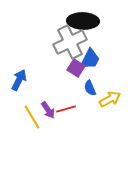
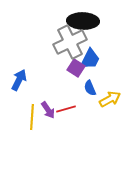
yellow line: rotated 35 degrees clockwise
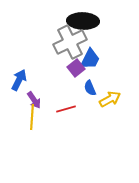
purple square: rotated 18 degrees clockwise
purple arrow: moved 14 px left, 10 px up
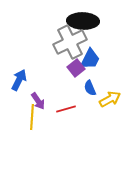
purple arrow: moved 4 px right, 1 px down
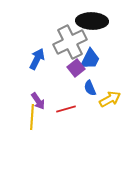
black ellipse: moved 9 px right
blue arrow: moved 18 px right, 21 px up
